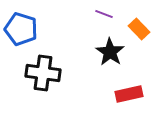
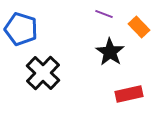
orange rectangle: moved 2 px up
black cross: rotated 36 degrees clockwise
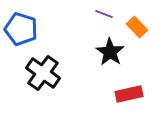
orange rectangle: moved 2 px left
black cross: rotated 8 degrees counterclockwise
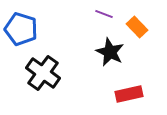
black star: rotated 8 degrees counterclockwise
